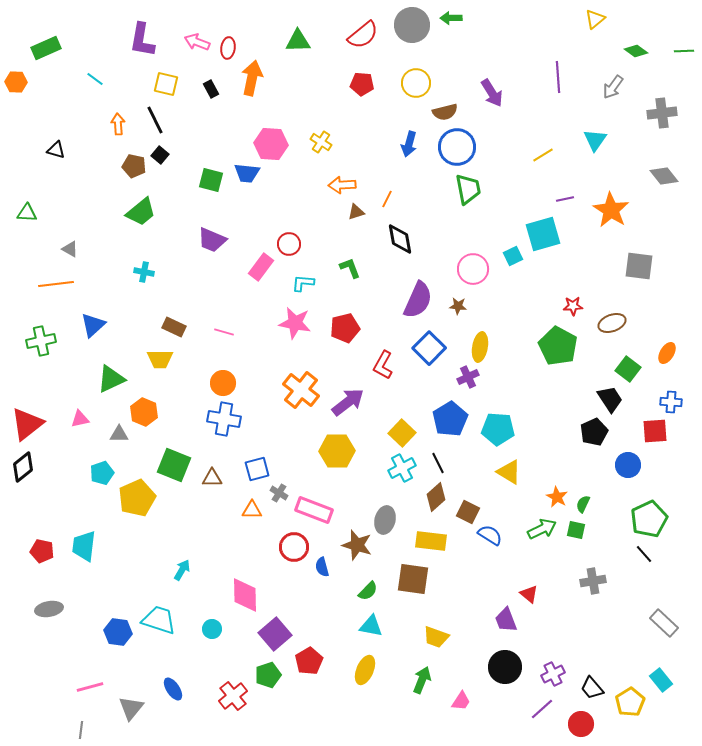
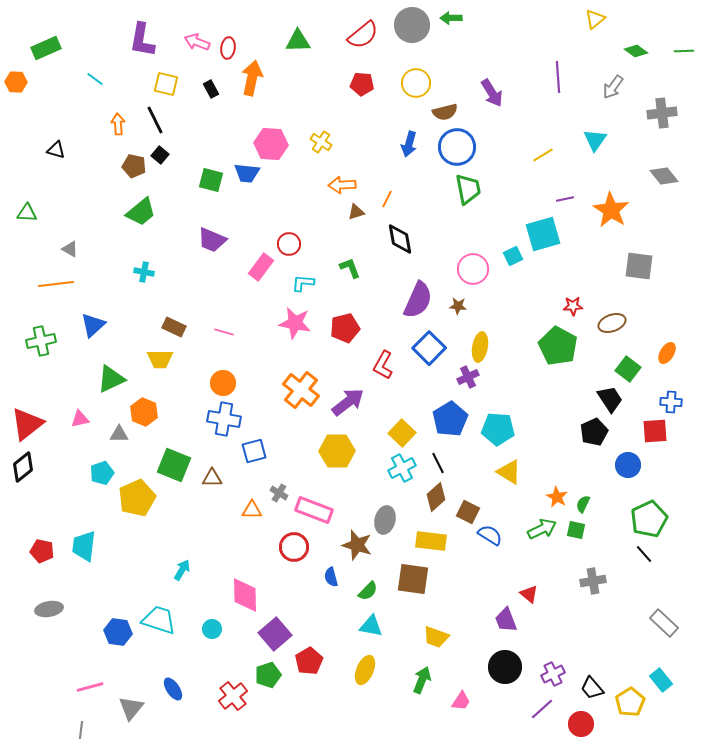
blue square at (257, 469): moved 3 px left, 18 px up
blue semicircle at (322, 567): moved 9 px right, 10 px down
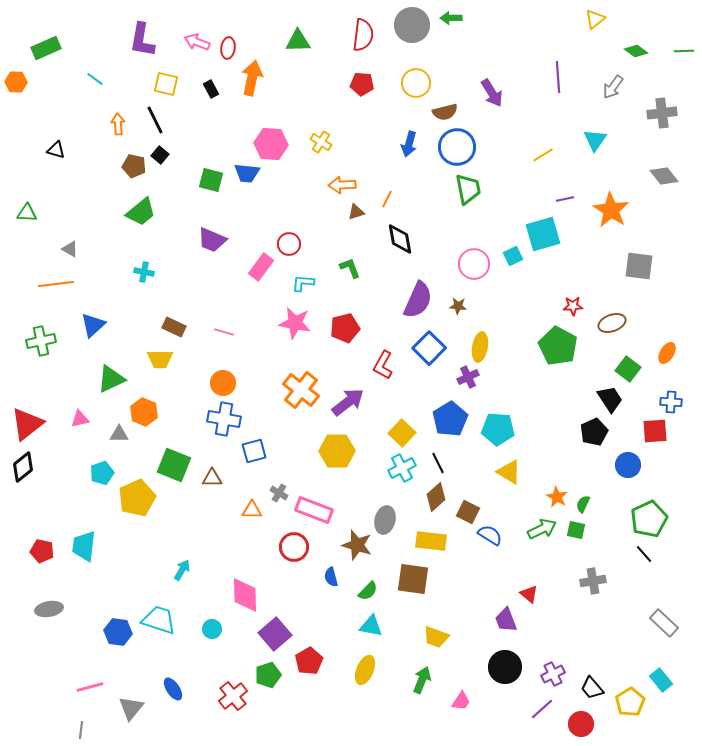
red semicircle at (363, 35): rotated 44 degrees counterclockwise
pink circle at (473, 269): moved 1 px right, 5 px up
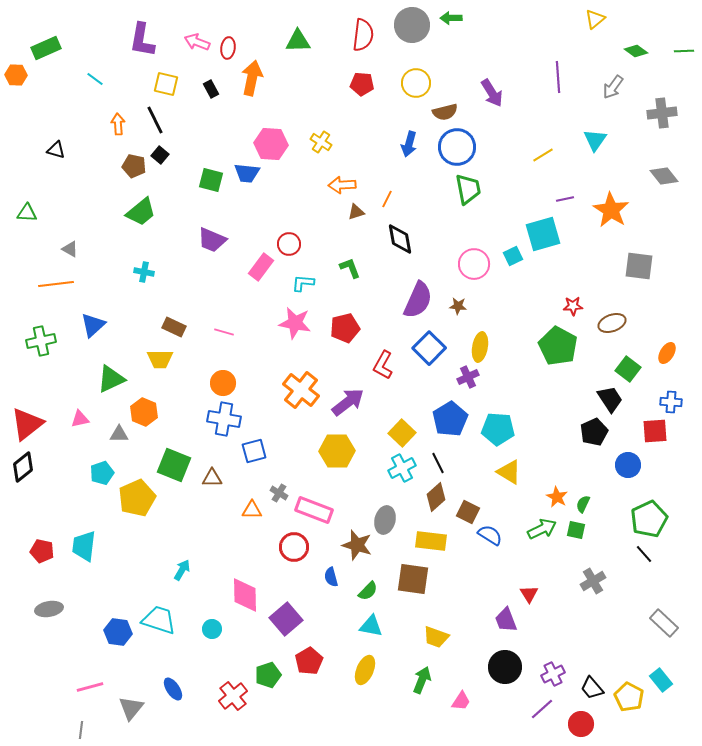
orange hexagon at (16, 82): moved 7 px up
gray cross at (593, 581): rotated 20 degrees counterclockwise
red triangle at (529, 594): rotated 18 degrees clockwise
purple square at (275, 634): moved 11 px right, 15 px up
yellow pentagon at (630, 702): moved 1 px left, 5 px up; rotated 12 degrees counterclockwise
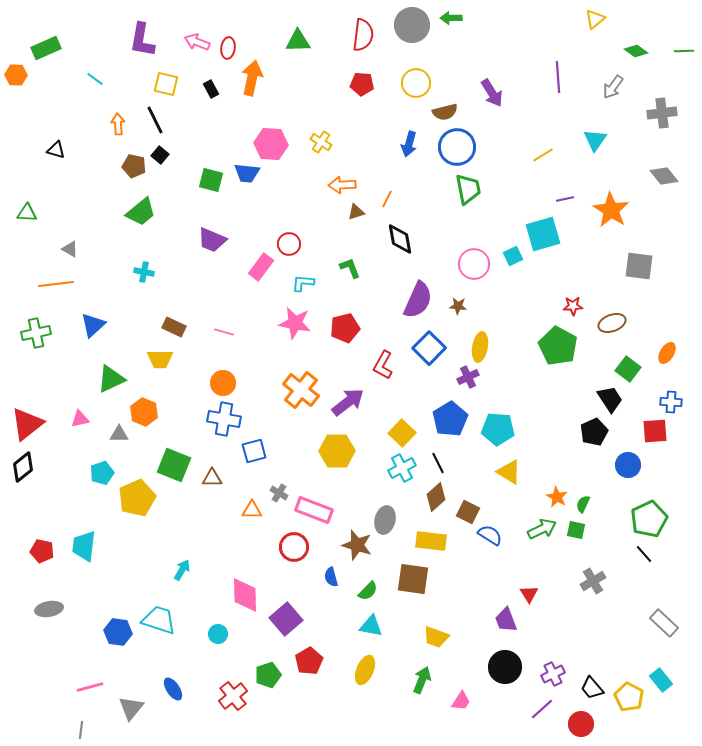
green cross at (41, 341): moved 5 px left, 8 px up
cyan circle at (212, 629): moved 6 px right, 5 px down
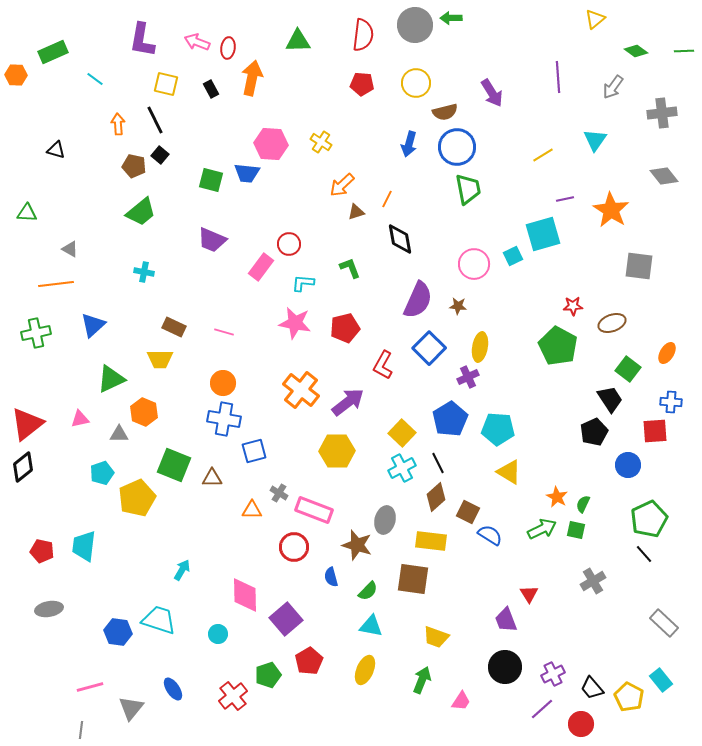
gray circle at (412, 25): moved 3 px right
green rectangle at (46, 48): moved 7 px right, 4 px down
orange arrow at (342, 185): rotated 40 degrees counterclockwise
